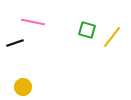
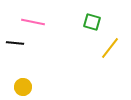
green square: moved 5 px right, 8 px up
yellow line: moved 2 px left, 11 px down
black line: rotated 24 degrees clockwise
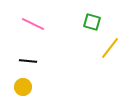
pink line: moved 2 px down; rotated 15 degrees clockwise
black line: moved 13 px right, 18 px down
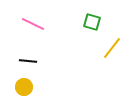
yellow line: moved 2 px right
yellow circle: moved 1 px right
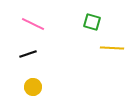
yellow line: rotated 55 degrees clockwise
black line: moved 7 px up; rotated 24 degrees counterclockwise
yellow circle: moved 9 px right
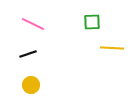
green square: rotated 18 degrees counterclockwise
yellow circle: moved 2 px left, 2 px up
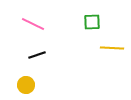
black line: moved 9 px right, 1 px down
yellow circle: moved 5 px left
